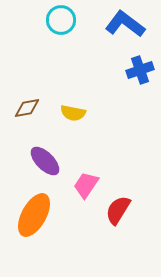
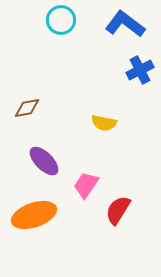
blue cross: rotated 8 degrees counterclockwise
yellow semicircle: moved 31 px right, 10 px down
purple ellipse: moved 1 px left
orange ellipse: rotated 42 degrees clockwise
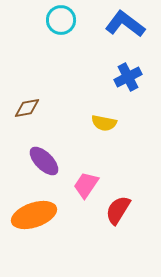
blue cross: moved 12 px left, 7 px down
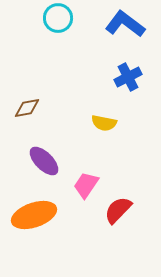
cyan circle: moved 3 px left, 2 px up
red semicircle: rotated 12 degrees clockwise
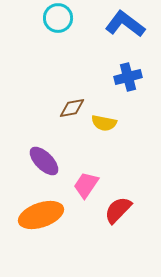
blue cross: rotated 12 degrees clockwise
brown diamond: moved 45 px right
orange ellipse: moved 7 px right
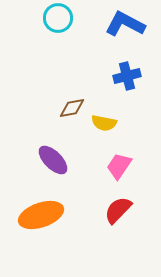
blue L-shape: rotated 9 degrees counterclockwise
blue cross: moved 1 px left, 1 px up
purple ellipse: moved 9 px right, 1 px up
pink trapezoid: moved 33 px right, 19 px up
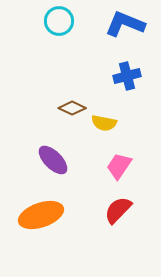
cyan circle: moved 1 px right, 3 px down
blue L-shape: rotated 6 degrees counterclockwise
brown diamond: rotated 36 degrees clockwise
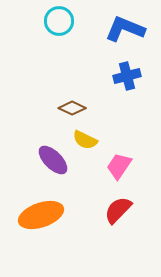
blue L-shape: moved 5 px down
yellow semicircle: moved 19 px left, 17 px down; rotated 15 degrees clockwise
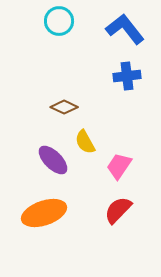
blue L-shape: rotated 30 degrees clockwise
blue cross: rotated 8 degrees clockwise
brown diamond: moved 8 px left, 1 px up
yellow semicircle: moved 2 px down; rotated 35 degrees clockwise
orange ellipse: moved 3 px right, 2 px up
